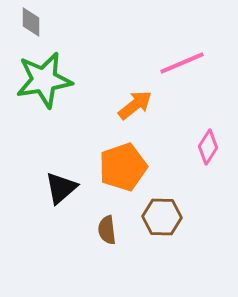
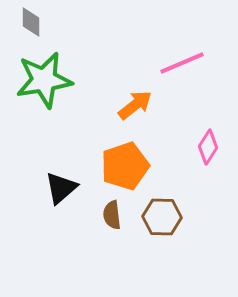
orange pentagon: moved 2 px right, 1 px up
brown semicircle: moved 5 px right, 15 px up
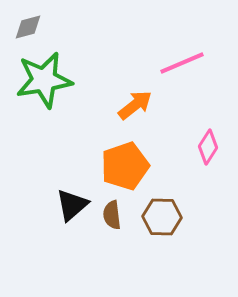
gray diamond: moved 3 px left, 5 px down; rotated 76 degrees clockwise
black triangle: moved 11 px right, 17 px down
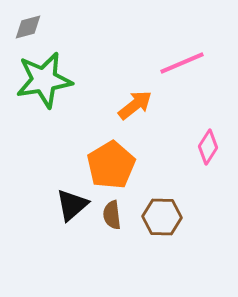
orange pentagon: moved 14 px left, 1 px up; rotated 12 degrees counterclockwise
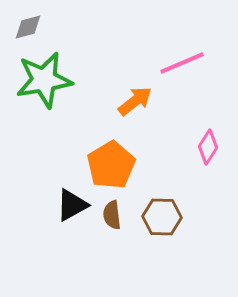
orange arrow: moved 4 px up
black triangle: rotated 12 degrees clockwise
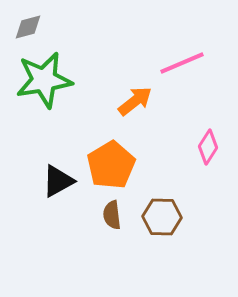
black triangle: moved 14 px left, 24 px up
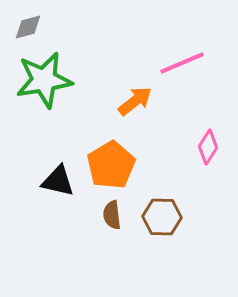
black triangle: rotated 42 degrees clockwise
